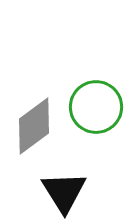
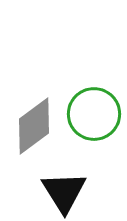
green circle: moved 2 px left, 7 px down
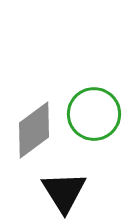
gray diamond: moved 4 px down
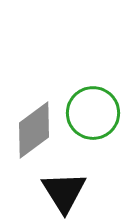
green circle: moved 1 px left, 1 px up
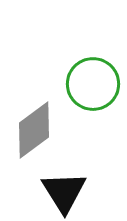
green circle: moved 29 px up
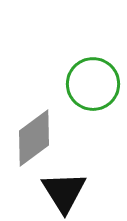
gray diamond: moved 8 px down
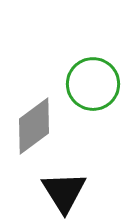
gray diamond: moved 12 px up
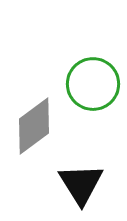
black triangle: moved 17 px right, 8 px up
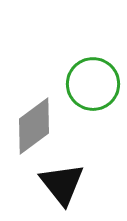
black triangle: moved 19 px left; rotated 6 degrees counterclockwise
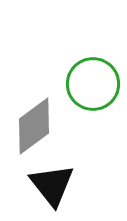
black triangle: moved 10 px left, 1 px down
